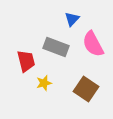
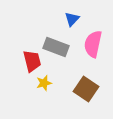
pink semicircle: rotated 40 degrees clockwise
red trapezoid: moved 6 px right
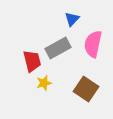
gray rectangle: moved 2 px right, 1 px down; rotated 50 degrees counterclockwise
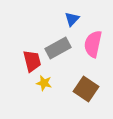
yellow star: rotated 28 degrees clockwise
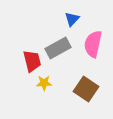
yellow star: rotated 14 degrees counterclockwise
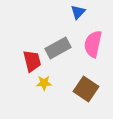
blue triangle: moved 6 px right, 7 px up
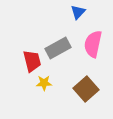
brown square: rotated 15 degrees clockwise
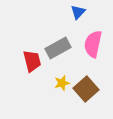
yellow star: moved 18 px right; rotated 14 degrees counterclockwise
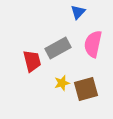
brown square: rotated 25 degrees clockwise
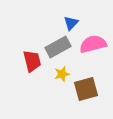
blue triangle: moved 7 px left, 11 px down
pink semicircle: rotated 64 degrees clockwise
gray rectangle: moved 1 px up
yellow star: moved 9 px up
